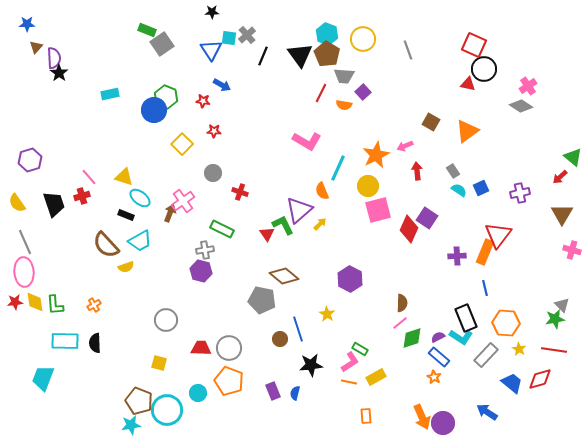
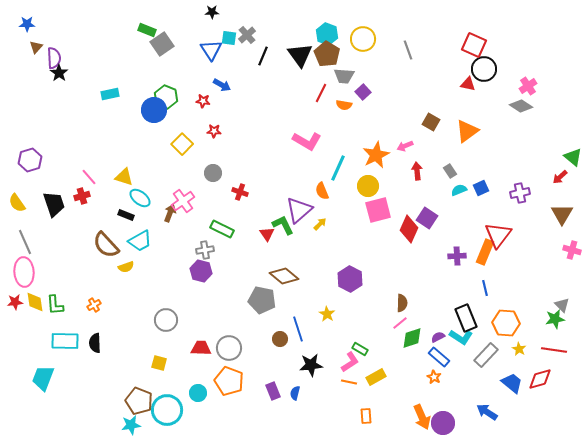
gray rectangle at (453, 171): moved 3 px left
cyan semicircle at (459, 190): rotated 56 degrees counterclockwise
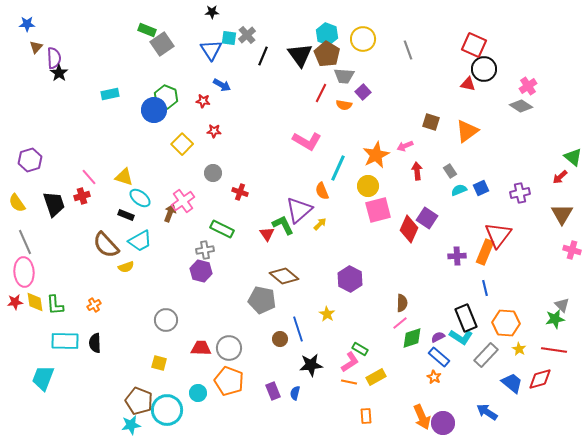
brown square at (431, 122): rotated 12 degrees counterclockwise
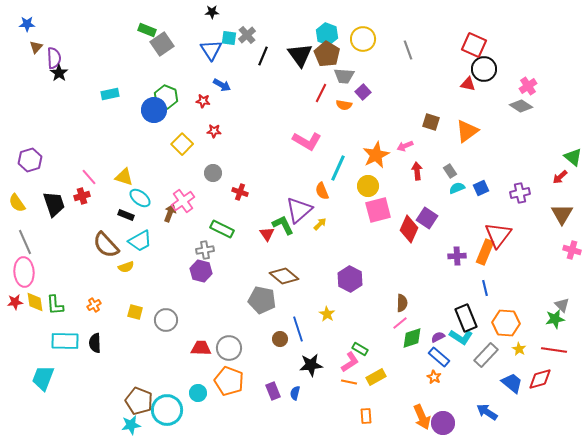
cyan semicircle at (459, 190): moved 2 px left, 2 px up
yellow square at (159, 363): moved 24 px left, 51 px up
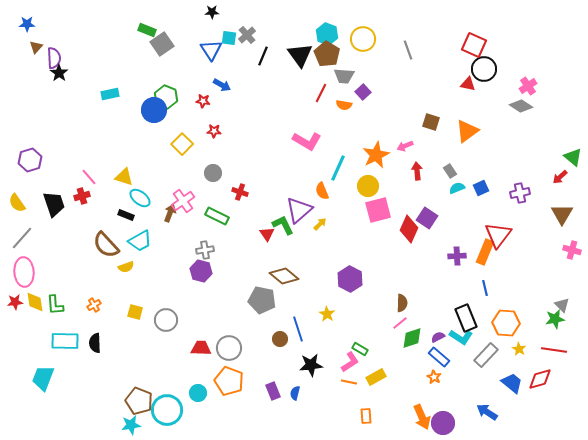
green rectangle at (222, 229): moved 5 px left, 13 px up
gray line at (25, 242): moved 3 px left, 4 px up; rotated 65 degrees clockwise
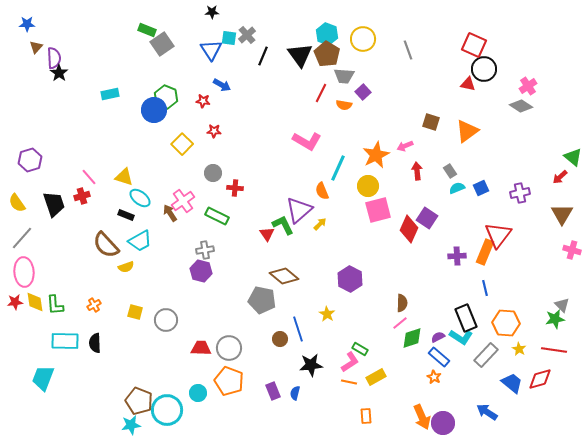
red cross at (240, 192): moved 5 px left, 4 px up; rotated 14 degrees counterclockwise
brown arrow at (170, 213): rotated 54 degrees counterclockwise
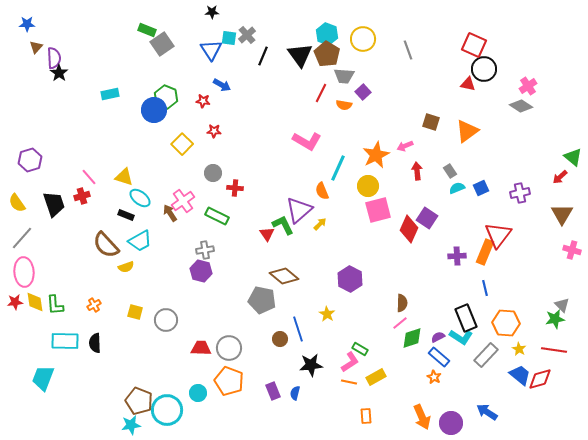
blue trapezoid at (512, 383): moved 8 px right, 8 px up
purple circle at (443, 423): moved 8 px right
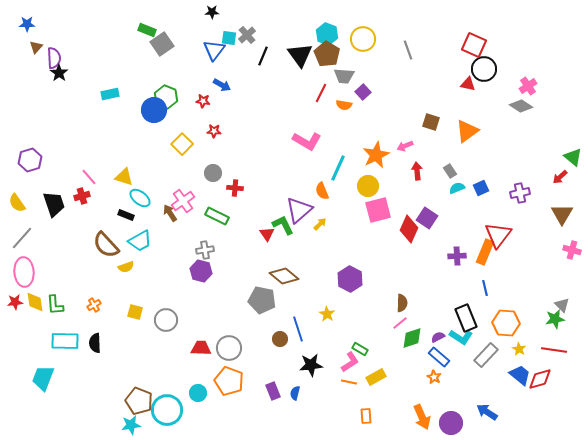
blue triangle at (211, 50): moved 3 px right; rotated 10 degrees clockwise
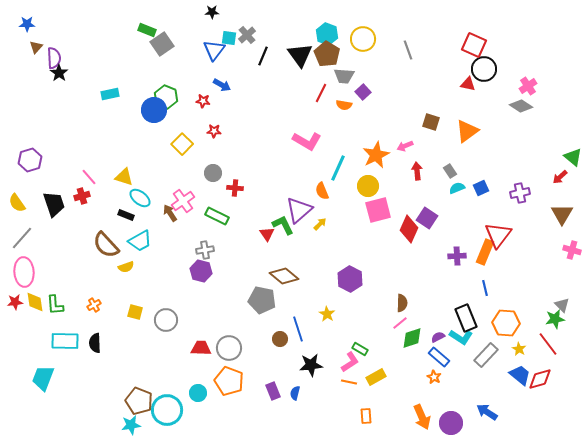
red line at (554, 350): moved 6 px left, 6 px up; rotated 45 degrees clockwise
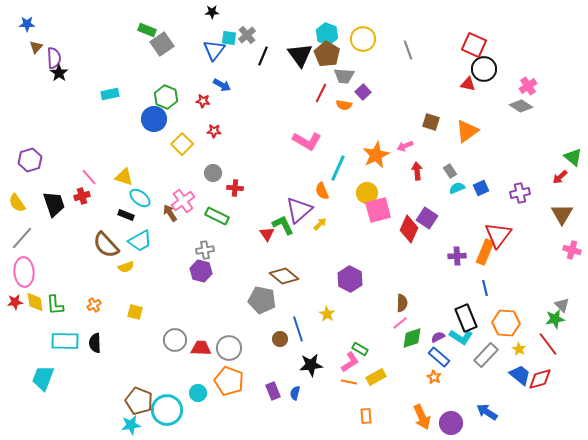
blue circle at (154, 110): moved 9 px down
yellow circle at (368, 186): moved 1 px left, 7 px down
gray circle at (166, 320): moved 9 px right, 20 px down
